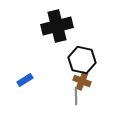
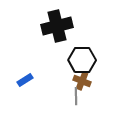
black hexagon: rotated 12 degrees counterclockwise
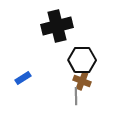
blue rectangle: moved 2 px left, 2 px up
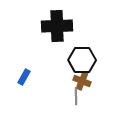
black cross: rotated 12 degrees clockwise
blue rectangle: moved 1 px right, 1 px up; rotated 28 degrees counterclockwise
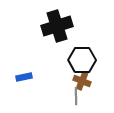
black cross: rotated 16 degrees counterclockwise
blue rectangle: rotated 49 degrees clockwise
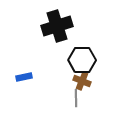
gray line: moved 2 px down
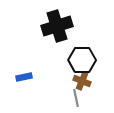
gray line: rotated 12 degrees counterclockwise
